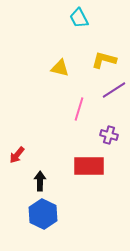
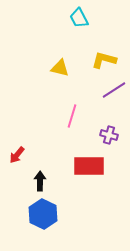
pink line: moved 7 px left, 7 px down
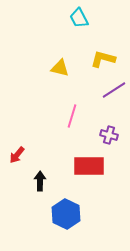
yellow L-shape: moved 1 px left, 1 px up
blue hexagon: moved 23 px right
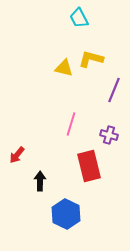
yellow L-shape: moved 12 px left
yellow triangle: moved 4 px right
purple line: rotated 35 degrees counterclockwise
pink line: moved 1 px left, 8 px down
red rectangle: rotated 76 degrees clockwise
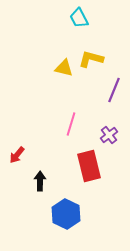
purple cross: rotated 36 degrees clockwise
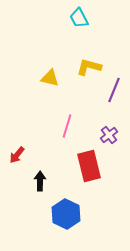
yellow L-shape: moved 2 px left, 8 px down
yellow triangle: moved 14 px left, 10 px down
pink line: moved 4 px left, 2 px down
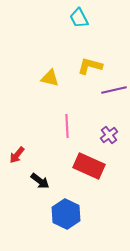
yellow L-shape: moved 1 px right, 1 px up
purple line: rotated 55 degrees clockwise
pink line: rotated 20 degrees counterclockwise
red rectangle: rotated 52 degrees counterclockwise
black arrow: rotated 126 degrees clockwise
